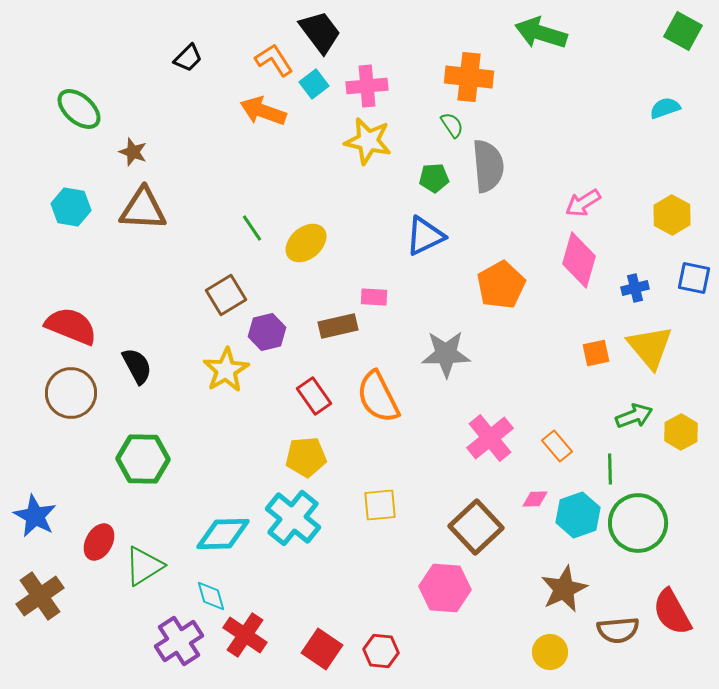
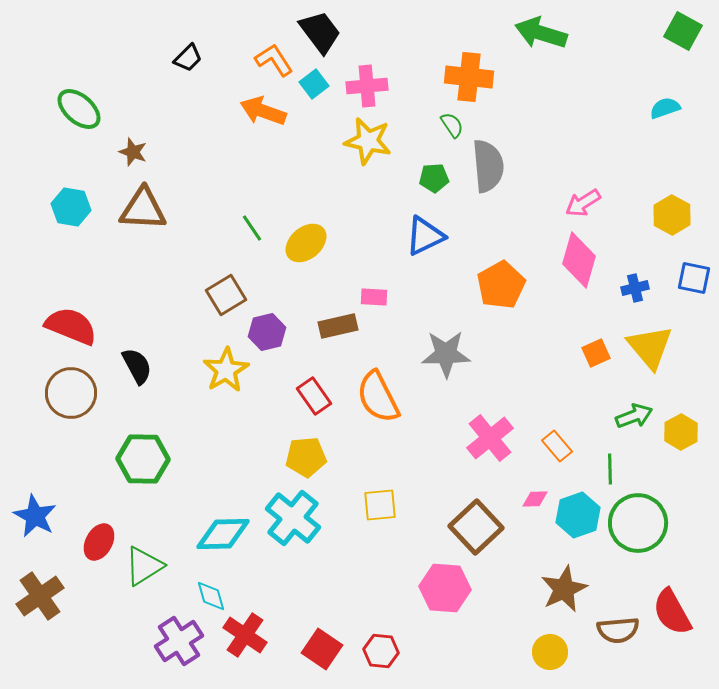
orange square at (596, 353): rotated 12 degrees counterclockwise
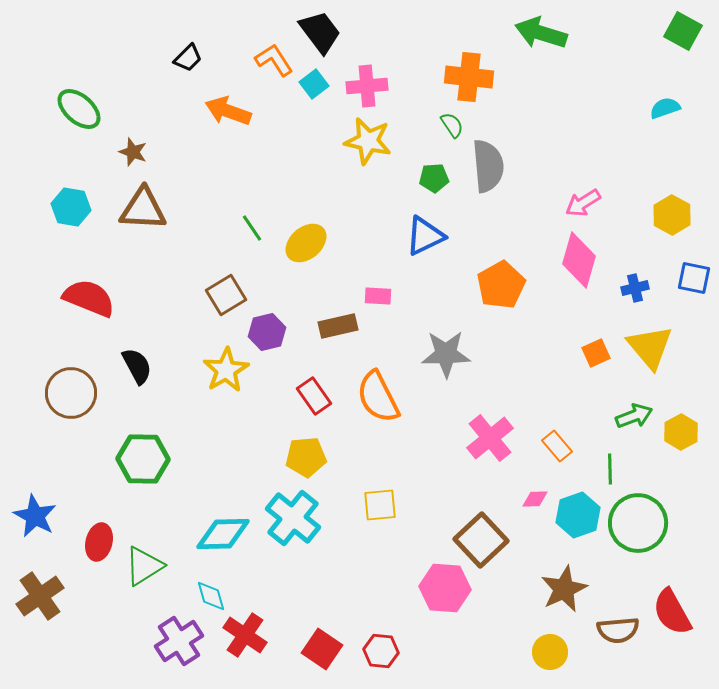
orange arrow at (263, 111): moved 35 px left
pink rectangle at (374, 297): moved 4 px right, 1 px up
red semicircle at (71, 326): moved 18 px right, 28 px up
brown square at (476, 527): moved 5 px right, 13 px down
red ellipse at (99, 542): rotated 15 degrees counterclockwise
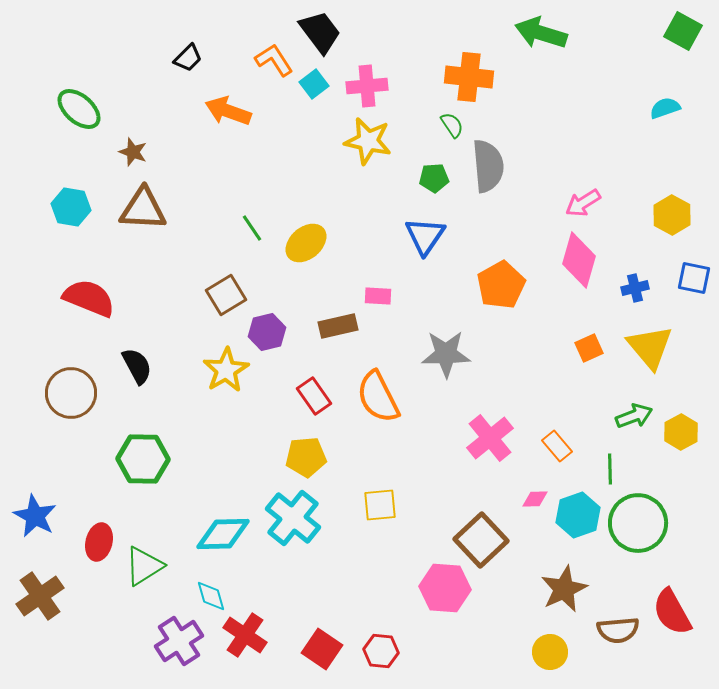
blue triangle at (425, 236): rotated 30 degrees counterclockwise
orange square at (596, 353): moved 7 px left, 5 px up
